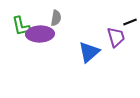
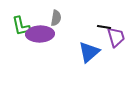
black line: moved 26 px left, 5 px down; rotated 32 degrees clockwise
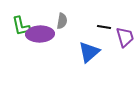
gray semicircle: moved 6 px right, 3 px down
purple trapezoid: moved 9 px right
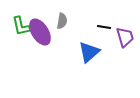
purple ellipse: moved 2 px up; rotated 60 degrees clockwise
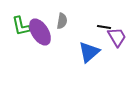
purple trapezoid: moved 8 px left; rotated 15 degrees counterclockwise
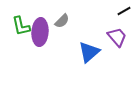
gray semicircle: rotated 35 degrees clockwise
black line: moved 20 px right, 16 px up; rotated 40 degrees counterclockwise
purple ellipse: rotated 36 degrees clockwise
purple trapezoid: rotated 10 degrees counterclockwise
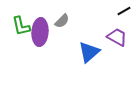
purple trapezoid: rotated 20 degrees counterclockwise
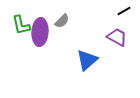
green L-shape: moved 1 px up
blue triangle: moved 2 px left, 8 px down
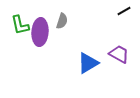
gray semicircle: rotated 28 degrees counterclockwise
green L-shape: moved 1 px left
purple trapezoid: moved 2 px right, 17 px down
blue triangle: moved 1 px right, 3 px down; rotated 10 degrees clockwise
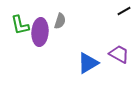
gray semicircle: moved 2 px left
